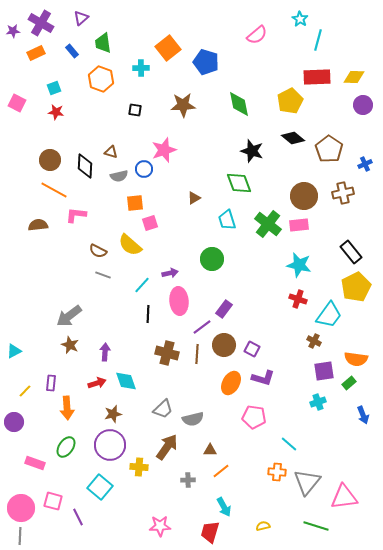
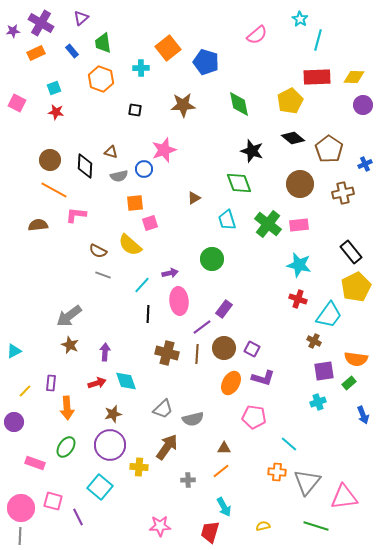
brown circle at (304, 196): moved 4 px left, 12 px up
brown circle at (224, 345): moved 3 px down
brown triangle at (210, 450): moved 14 px right, 2 px up
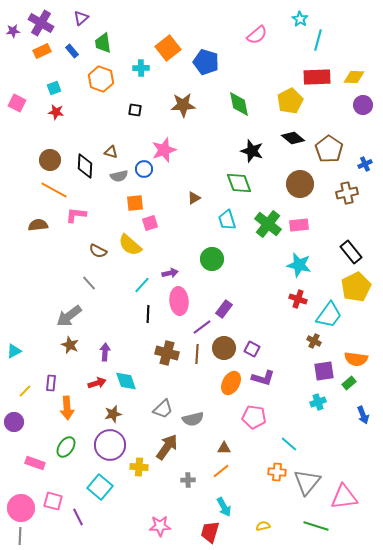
orange rectangle at (36, 53): moved 6 px right, 2 px up
brown cross at (343, 193): moved 4 px right
gray line at (103, 275): moved 14 px left, 8 px down; rotated 28 degrees clockwise
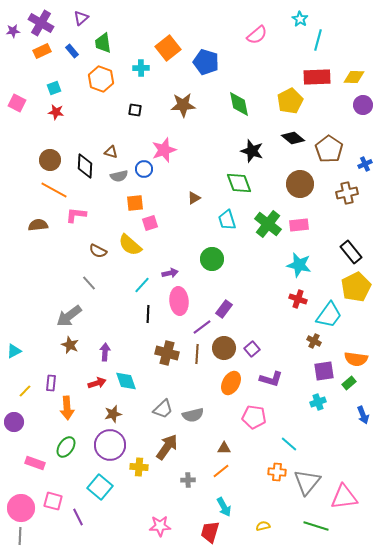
purple square at (252, 349): rotated 21 degrees clockwise
purple L-shape at (263, 378): moved 8 px right, 1 px down
gray semicircle at (193, 419): moved 4 px up
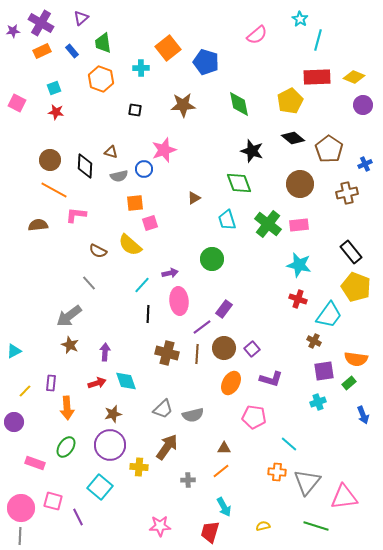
yellow diamond at (354, 77): rotated 20 degrees clockwise
yellow pentagon at (356, 287): rotated 24 degrees counterclockwise
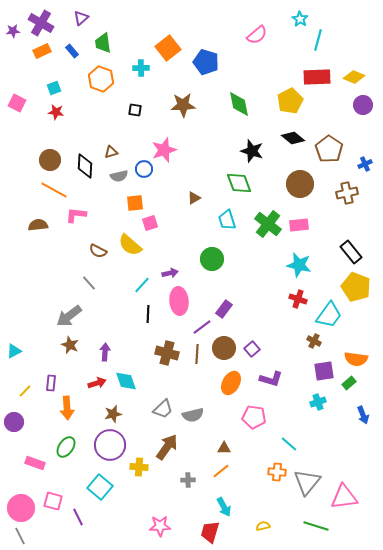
brown triangle at (111, 152): rotated 32 degrees counterclockwise
gray line at (20, 536): rotated 30 degrees counterclockwise
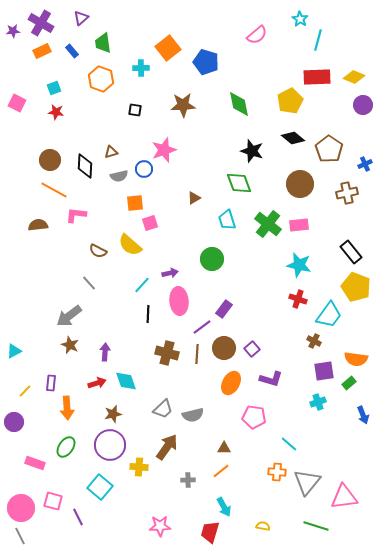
yellow semicircle at (263, 526): rotated 24 degrees clockwise
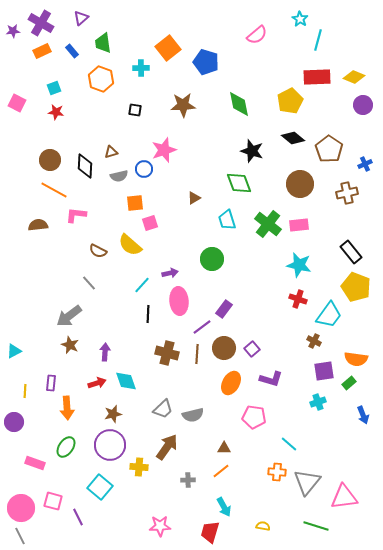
yellow line at (25, 391): rotated 40 degrees counterclockwise
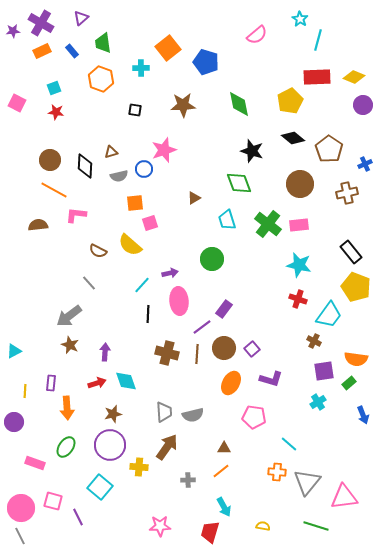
cyan cross at (318, 402): rotated 14 degrees counterclockwise
gray trapezoid at (163, 409): moved 1 px right, 3 px down; rotated 50 degrees counterclockwise
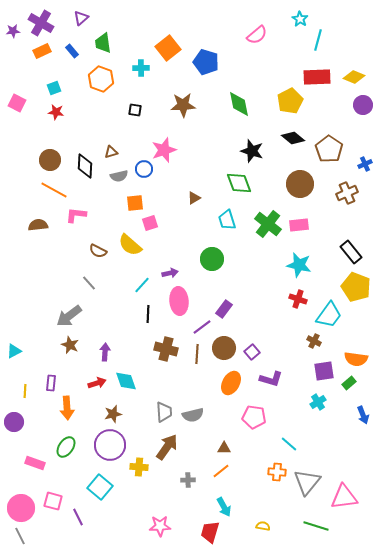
brown cross at (347, 193): rotated 10 degrees counterclockwise
purple square at (252, 349): moved 3 px down
brown cross at (167, 353): moved 1 px left, 4 px up
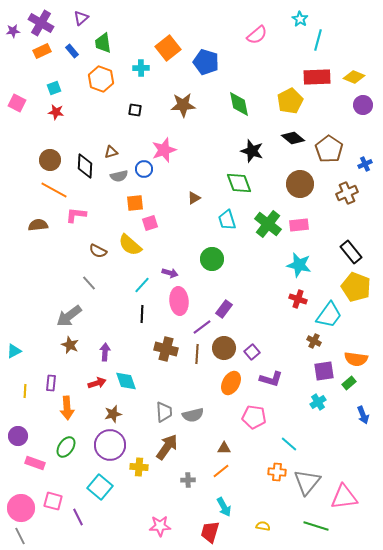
purple arrow at (170, 273): rotated 28 degrees clockwise
black line at (148, 314): moved 6 px left
purple circle at (14, 422): moved 4 px right, 14 px down
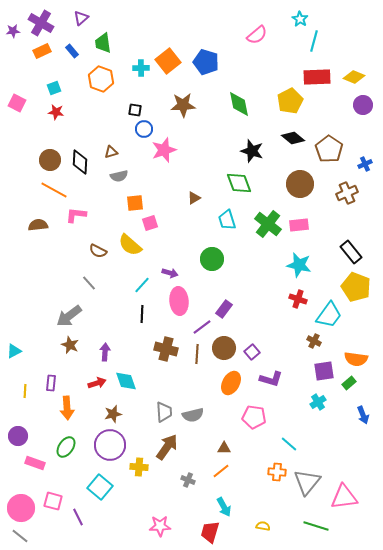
cyan line at (318, 40): moved 4 px left, 1 px down
orange square at (168, 48): moved 13 px down
black diamond at (85, 166): moved 5 px left, 4 px up
blue circle at (144, 169): moved 40 px up
gray cross at (188, 480): rotated 24 degrees clockwise
gray line at (20, 536): rotated 24 degrees counterclockwise
